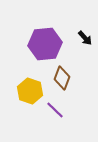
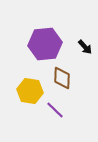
black arrow: moved 9 px down
brown diamond: rotated 20 degrees counterclockwise
yellow hexagon: rotated 10 degrees counterclockwise
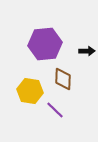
black arrow: moved 2 px right, 4 px down; rotated 49 degrees counterclockwise
brown diamond: moved 1 px right, 1 px down
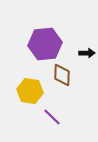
black arrow: moved 2 px down
brown diamond: moved 1 px left, 4 px up
purple line: moved 3 px left, 7 px down
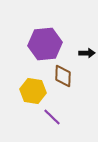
brown diamond: moved 1 px right, 1 px down
yellow hexagon: moved 3 px right
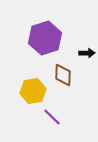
purple hexagon: moved 6 px up; rotated 12 degrees counterclockwise
brown diamond: moved 1 px up
yellow hexagon: rotated 20 degrees counterclockwise
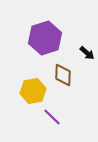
black arrow: rotated 42 degrees clockwise
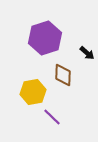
yellow hexagon: moved 1 px down
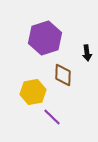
black arrow: rotated 42 degrees clockwise
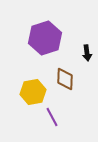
brown diamond: moved 2 px right, 4 px down
purple line: rotated 18 degrees clockwise
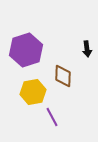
purple hexagon: moved 19 px left, 12 px down
black arrow: moved 4 px up
brown diamond: moved 2 px left, 3 px up
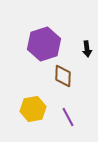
purple hexagon: moved 18 px right, 6 px up
yellow hexagon: moved 17 px down
purple line: moved 16 px right
